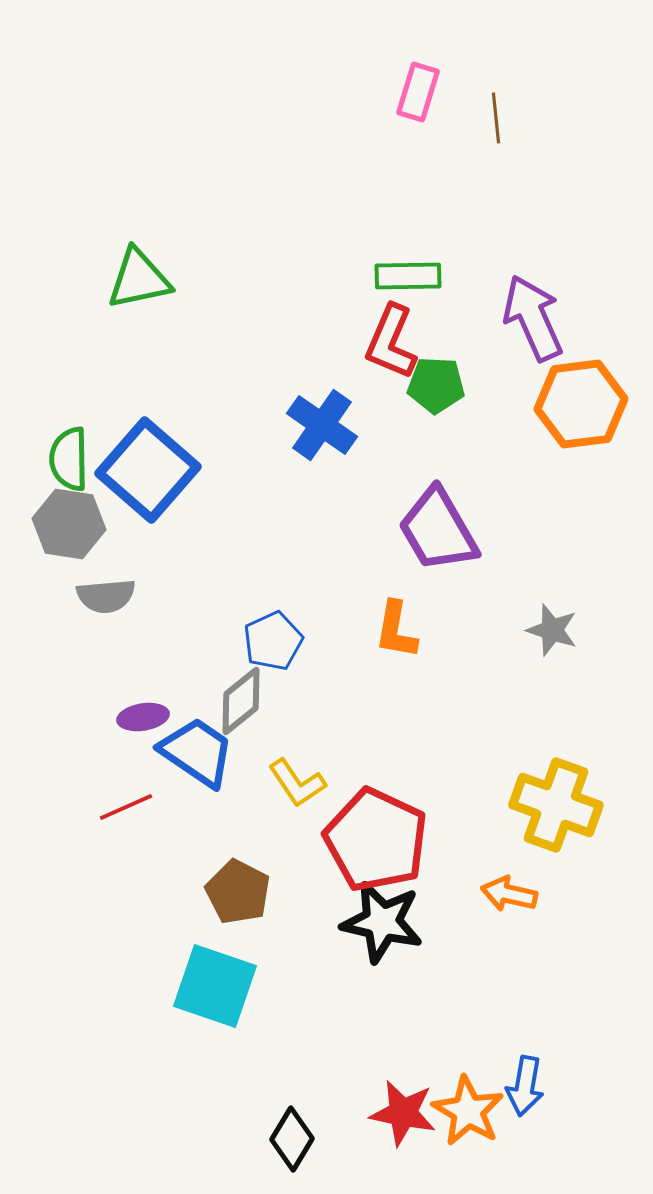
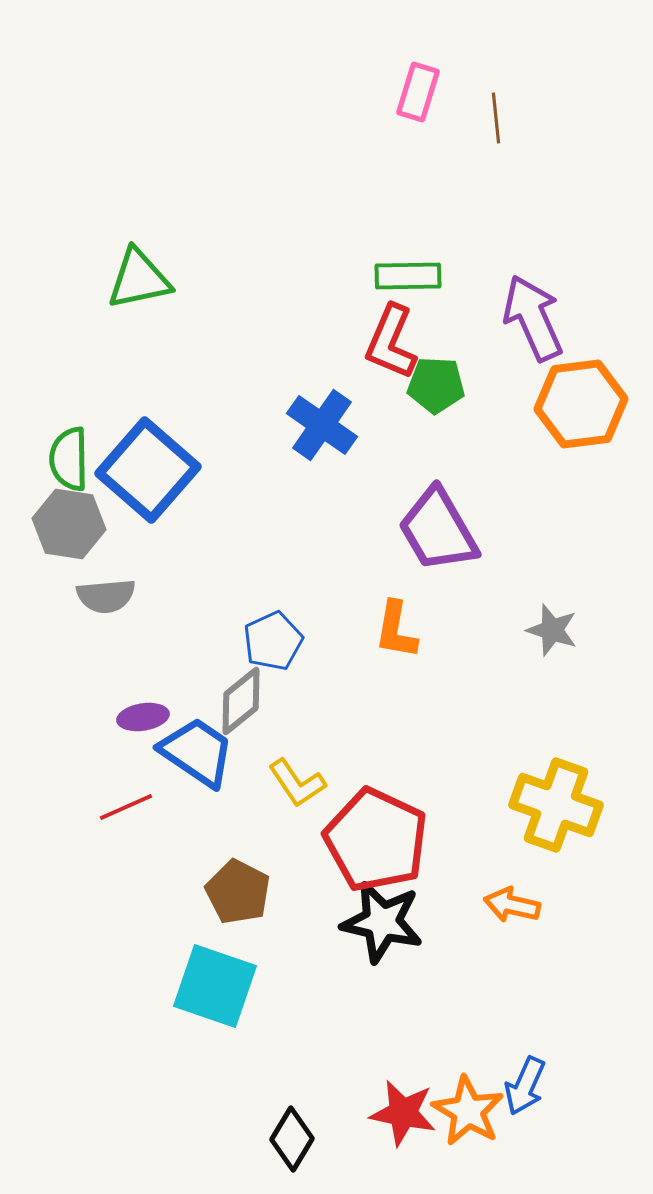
orange arrow: moved 3 px right, 11 px down
blue arrow: rotated 14 degrees clockwise
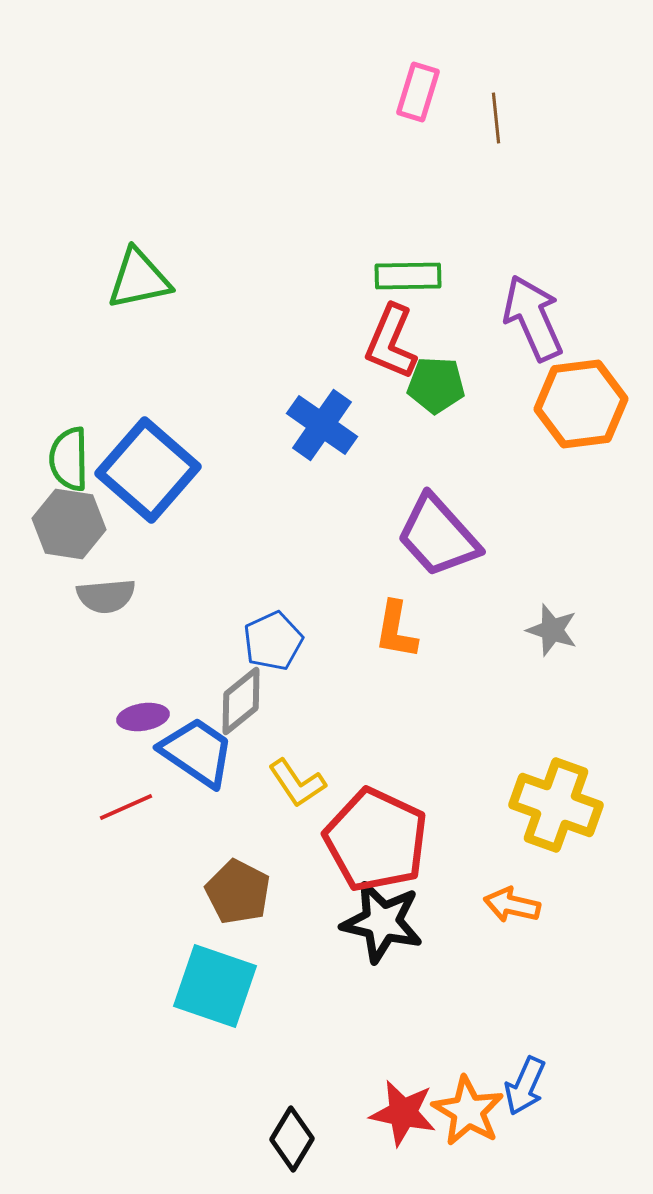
purple trapezoid: moved 6 px down; rotated 12 degrees counterclockwise
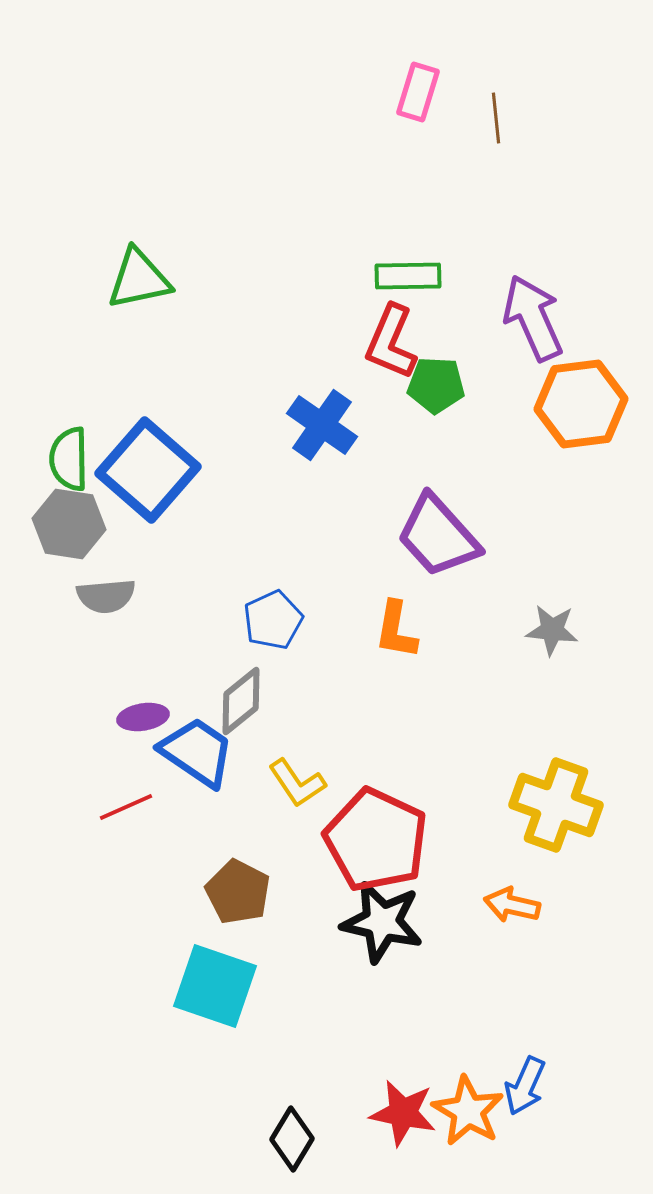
gray star: rotated 12 degrees counterclockwise
blue pentagon: moved 21 px up
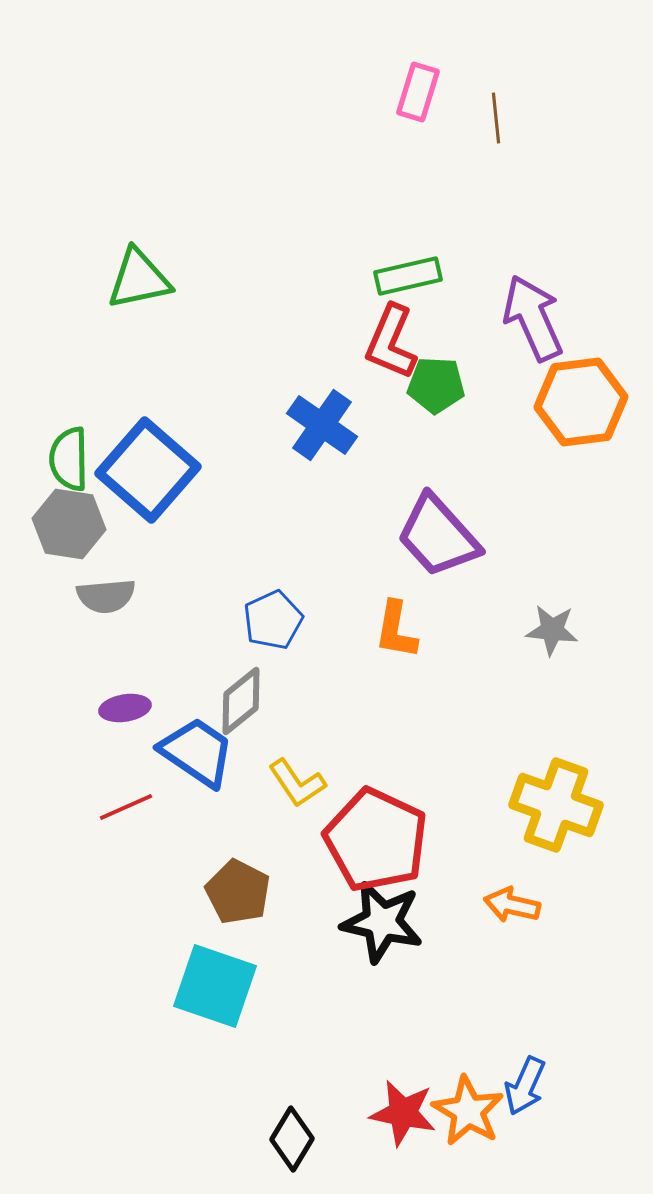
green rectangle: rotated 12 degrees counterclockwise
orange hexagon: moved 2 px up
purple ellipse: moved 18 px left, 9 px up
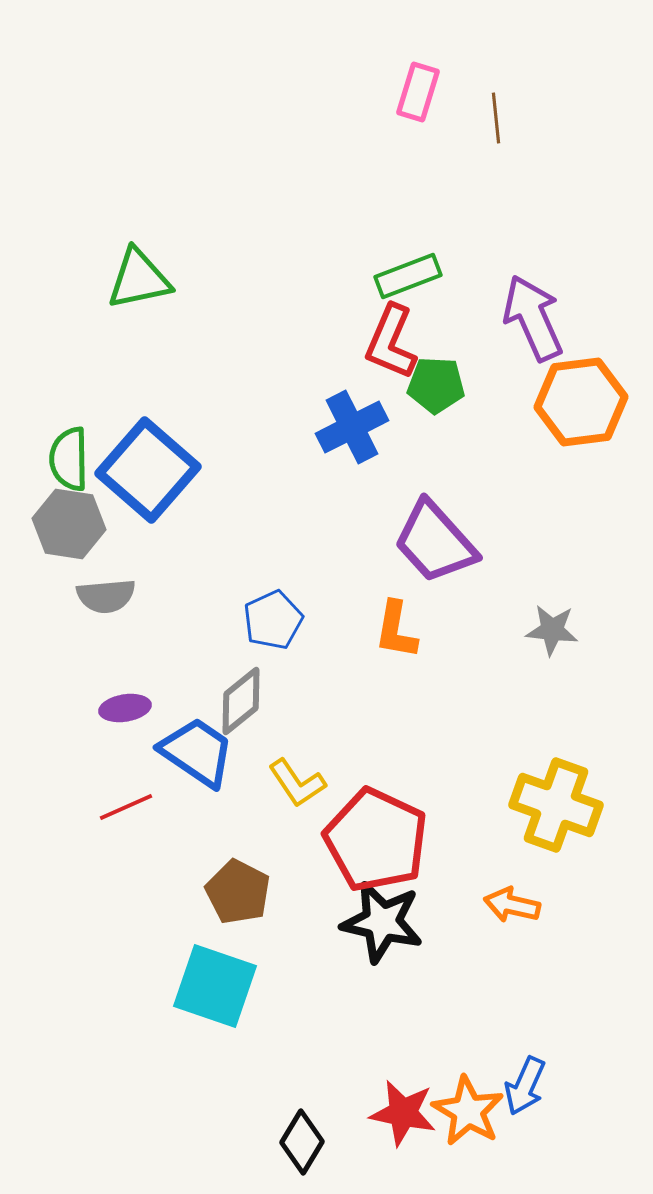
green rectangle: rotated 8 degrees counterclockwise
blue cross: moved 30 px right, 2 px down; rotated 28 degrees clockwise
purple trapezoid: moved 3 px left, 6 px down
black diamond: moved 10 px right, 3 px down
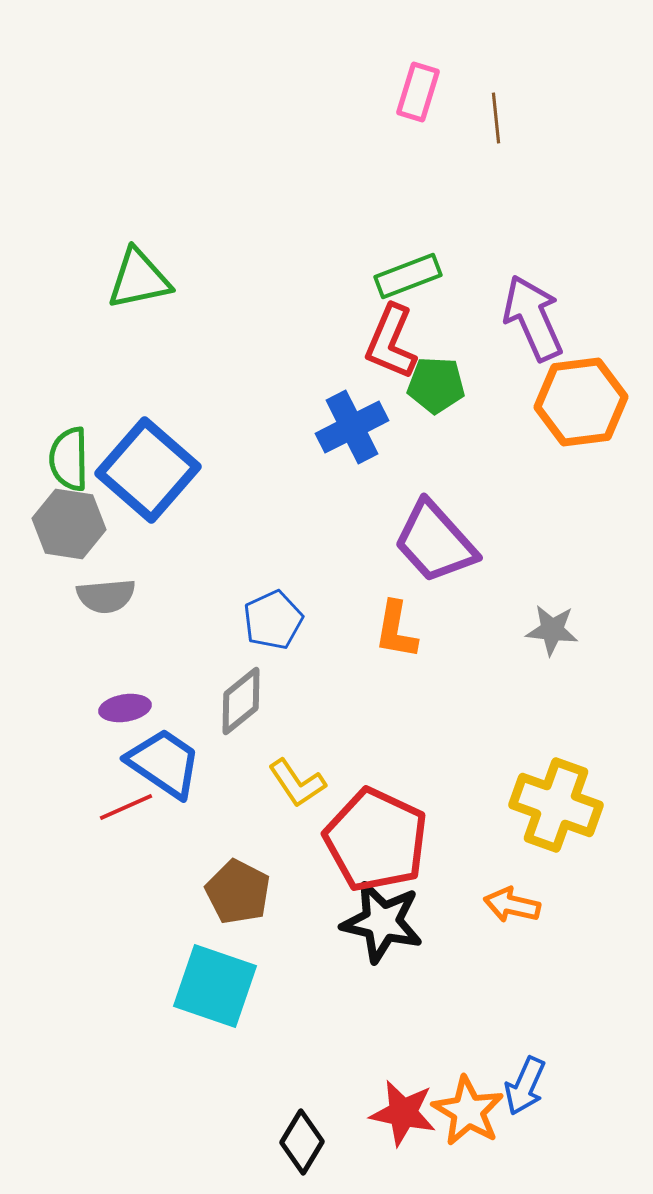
blue trapezoid: moved 33 px left, 11 px down
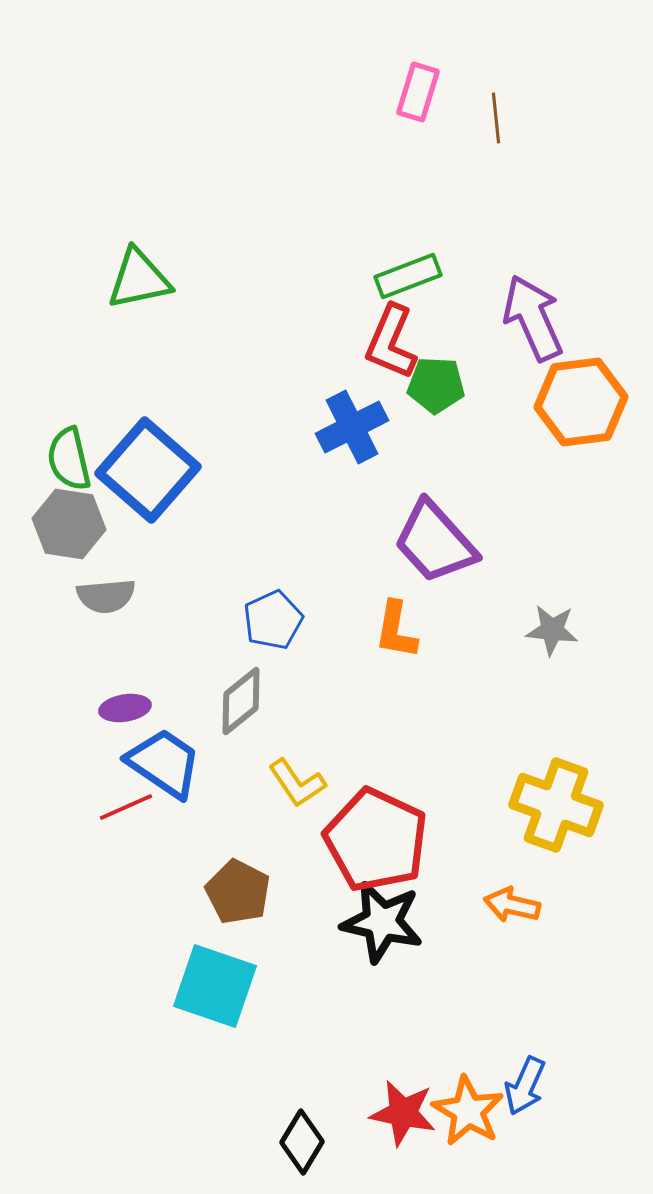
green semicircle: rotated 12 degrees counterclockwise
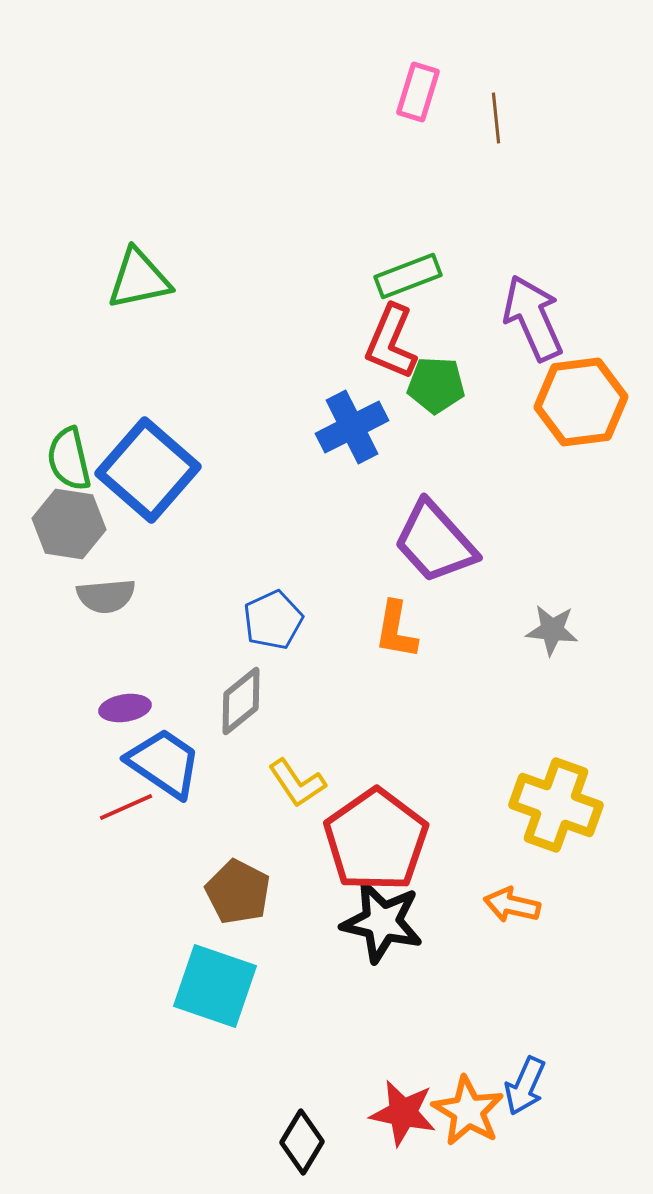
red pentagon: rotated 12 degrees clockwise
